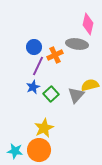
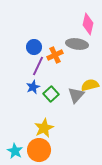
cyan star: rotated 21 degrees clockwise
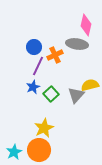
pink diamond: moved 2 px left, 1 px down
cyan star: moved 1 px left, 1 px down; rotated 14 degrees clockwise
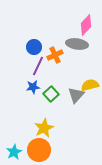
pink diamond: rotated 30 degrees clockwise
blue star: rotated 16 degrees clockwise
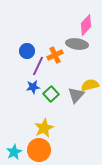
blue circle: moved 7 px left, 4 px down
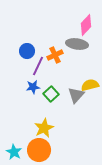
cyan star: rotated 14 degrees counterclockwise
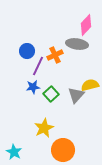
orange circle: moved 24 px right
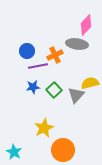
purple line: rotated 54 degrees clockwise
yellow semicircle: moved 2 px up
green square: moved 3 px right, 4 px up
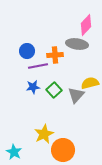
orange cross: rotated 21 degrees clockwise
yellow star: moved 6 px down
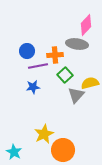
green square: moved 11 px right, 15 px up
